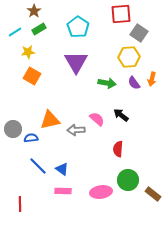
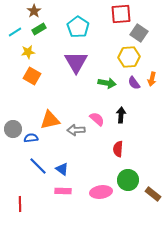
black arrow: rotated 56 degrees clockwise
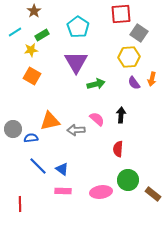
green rectangle: moved 3 px right, 6 px down
yellow star: moved 3 px right, 2 px up
green arrow: moved 11 px left, 1 px down; rotated 24 degrees counterclockwise
orange triangle: moved 1 px down
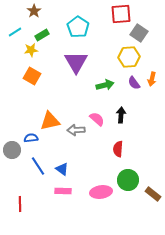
green arrow: moved 9 px right, 1 px down
gray circle: moved 1 px left, 21 px down
blue line: rotated 12 degrees clockwise
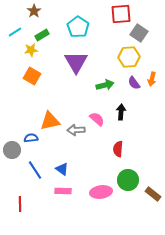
black arrow: moved 3 px up
blue line: moved 3 px left, 4 px down
